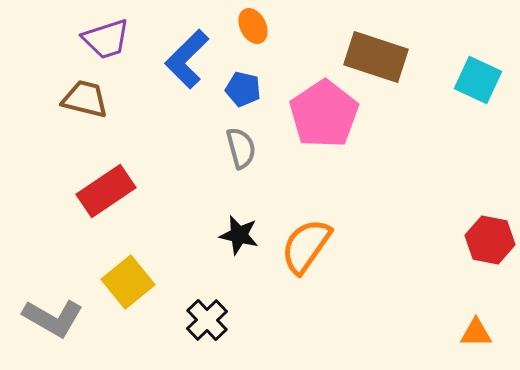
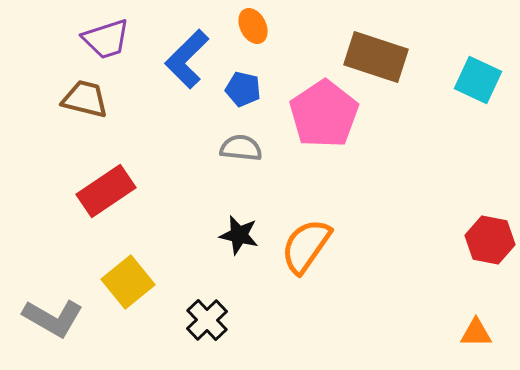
gray semicircle: rotated 69 degrees counterclockwise
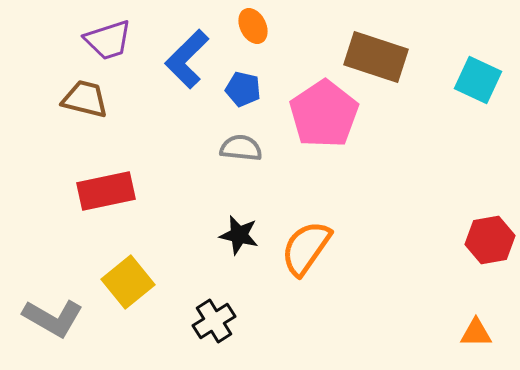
purple trapezoid: moved 2 px right, 1 px down
red rectangle: rotated 22 degrees clockwise
red hexagon: rotated 21 degrees counterclockwise
orange semicircle: moved 2 px down
black cross: moved 7 px right, 1 px down; rotated 12 degrees clockwise
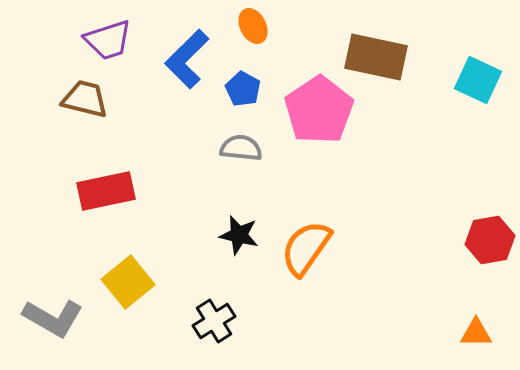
brown rectangle: rotated 6 degrees counterclockwise
blue pentagon: rotated 16 degrees clockwise
pink pentagon: moved 5 px left, 4 px up
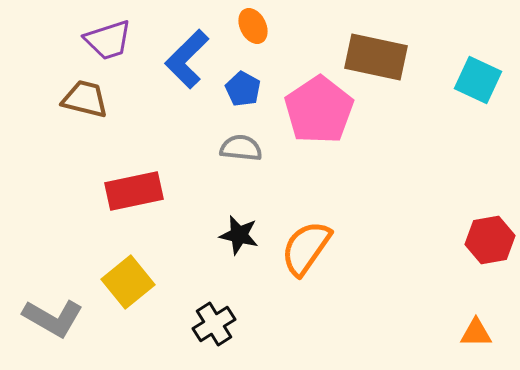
red rectangle: moved 28 px right
black cross: moved 3 px down
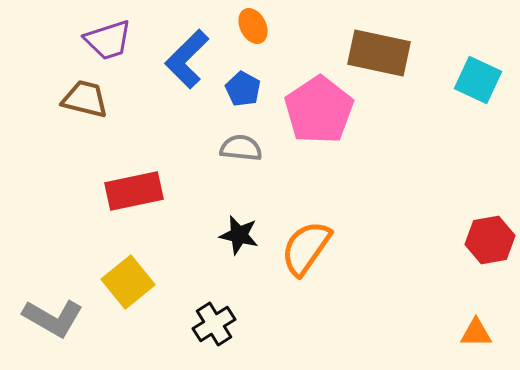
brown rectangle: moved 3 px right, 4 px up
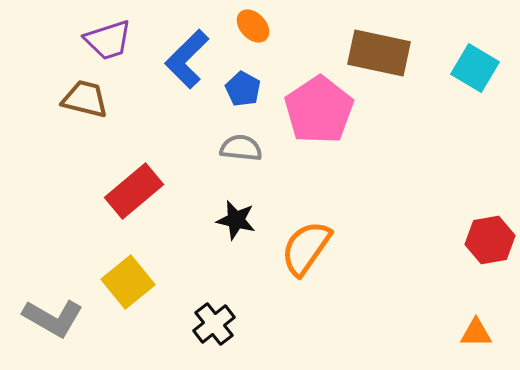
orange ellipse: rotated 16 degrees counterclockwise
cyan square: moved 3 px left, 12 px up; rotated 6 degrees clockwise
red rectangle: rotated 28 degrees counterclockwise
black star: moved 3 px left, 15 px up
black cross: rotated 6 degrees counterclockwise
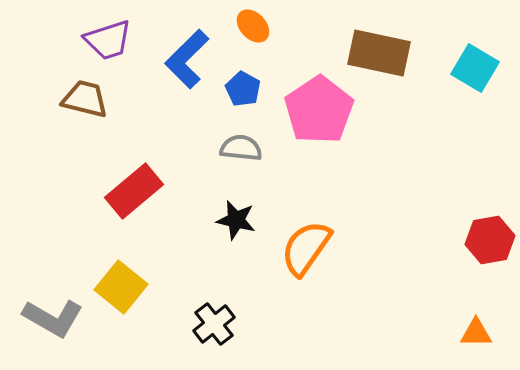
yellow square: moved 7 px left, 5 px down; rotated 12 degrees counterclockwise
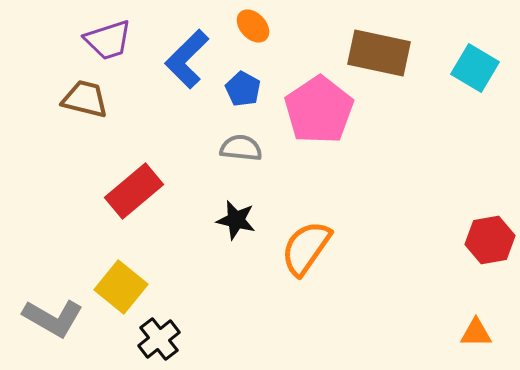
black cross: moved 55 px left, 15 px down
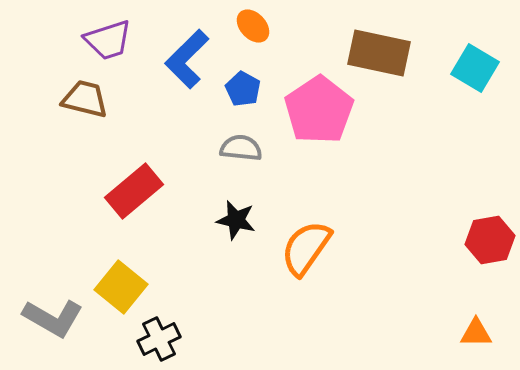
black cross: rotated 12 degrees clockwise
